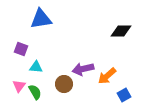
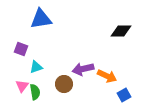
cyan triangle: rotated 24 degrees counterclockwise
orange arrow: rotated 114 degrees counterclockwise
pink triangle: moved 3 px right
green semicircle: rotated 21 degrees clockwise
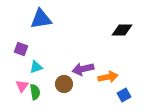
black diamond: moved 1 px right, 1 px up
orange arrow: moved 1 px right, 1 px down; rotated 36 degrees counterclockwise
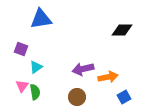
cyan triangle: rotated 16 degrees counterclockwise
brown circle: moved 13 px right, 13 px down
blue square: moved 2 px down
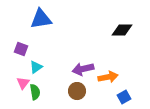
pink triangle: moved 1 px right, 3 px up
brown circle: moved 6 px up
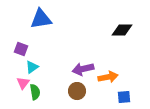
cyan triangle: moved 4 px left
blue square: rotated 24 degrees clockwise
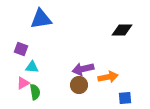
cyan triangle: rotated 40 degrees clockwise
pink triangle: rotated 24 degrees clockwise
brown circle: moved 2 px right, 6 px up
blue square: moved 1 px right, 1 px down
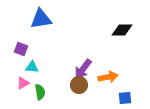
purple arrow: rotated 40 degrees counterclockwise
green semicircle: moved 5 px right
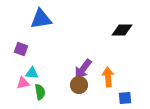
cyan triangle: moved 6 px down
orange arrow: rotated 84 degrees counterclockwise
pink triangle: rotated 16 degrees clockwise
